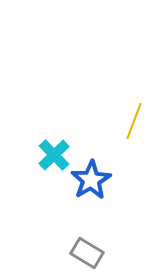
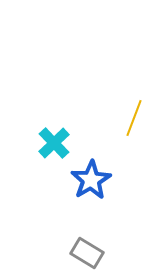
yellow line: moved 3 px up
cyan cross: moved 12 px up
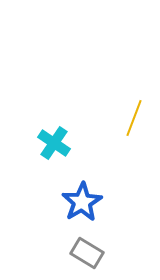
cyan cross: rotated 12 degrees counterclockwise
blue star: moved 9 px left, 22 px down
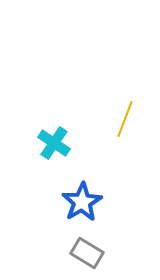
yellow line: moved 9 px left, 1 px down
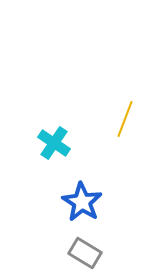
blue star: rotated 9 degrees counterclockwise
gray rectangle: moved 2 px left
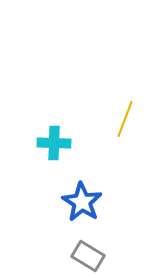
cyan cross: rotated 32 degrees counterclockwise
gray rectangle: moved 3 px right, 3 px down
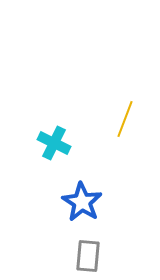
cyan cross: rotated 24 degrees clockwise
gray rectangle: rotated 64 degrees clockwise
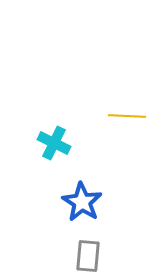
yellow line: moved 2 px right, 3 px up; rotated 72 degrees clockwise
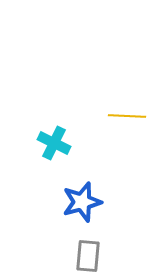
blue star: rotated 24 degrees clockwise
